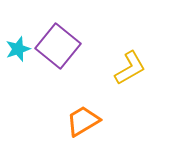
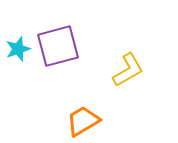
purple square: rotated 36 degrees clockwise
yellow L-shape: moved 2 px left, 2 px down
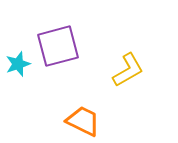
cyan star: moved 15 px down
orange trapezoid: rotated 57 degrees clockwise
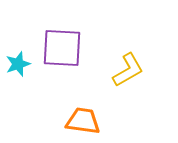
purple square: moved 4 px right, 2 px down; rotated 18 degrees clockwise
orange trapezoid: rotated 18 degrees counterclockwise
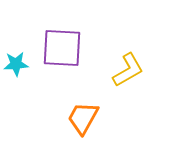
cyan star: moved 2 px left; rotated 15 degrees clockwise
orange trapezoid: moved 3 px up; rotated 69 degrees counterclockwise
